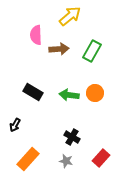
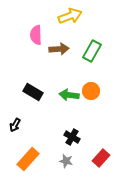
yellow arrow: rotated 20 degrees clockwise
orange circle: moved 4 px left, 2 px up
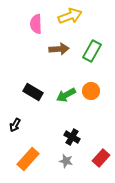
pink semicircle: moved 11 px up
green arrow: moved 3 px left; rotated 36 degrees counterclockwise
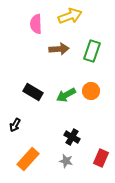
green rectangle: rotated 10 degrees counterclockwise
red rectangle: rotated 18 degrees counterclockwise
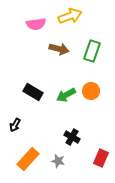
pink semicircle: rotated 96 degrees counterclockwise
brown arrow: rotated 18 degrees clockwise
gray star: moved 8 px left
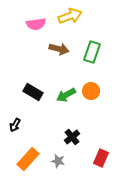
green rectangle: moved 1 px down
black cross: rotated 21 degrees clockwise
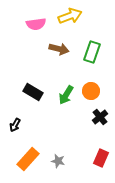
green arrow: rotated 30 degrees counterclockwise
black cross: moved 28 px right, 20 px up
